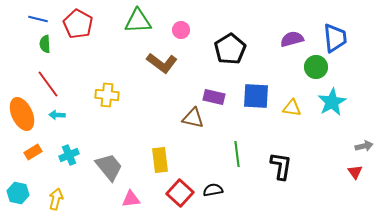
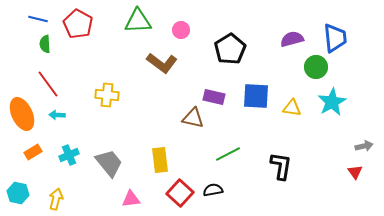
green line: moved 9 px left; rotated 70 degrees clockwise
gray trapezoid: moved 4 px up
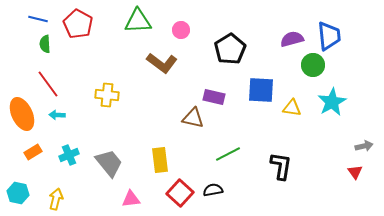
blue trapezoid: moved 6 px left, 2 px up
green circle: moved 3 px left, 2 px up
blue square: moved 5 px right, 6 px up
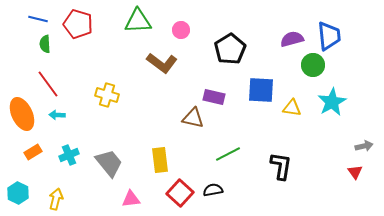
red pentagon: rotated 12 degrees counterclockwise
yellow cross: rotated 10 degrees clockwise
cyan hexagon: rotated 15 degrees clockwise
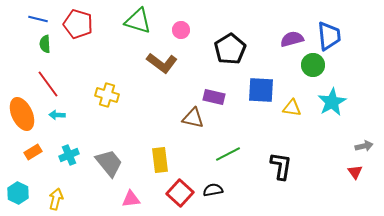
green triangle: rotated 20 degrees clockwise
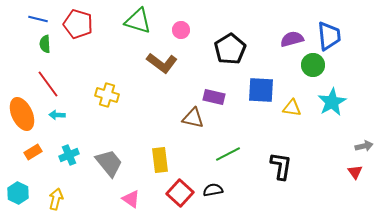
pink triangle: rotated 42 degrees clockwise
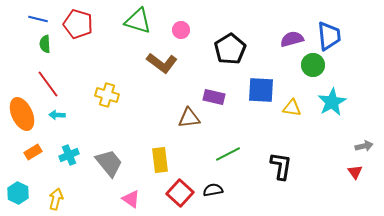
brown triangle: moved 4 px left; rotated 20 degrees counterclockwise
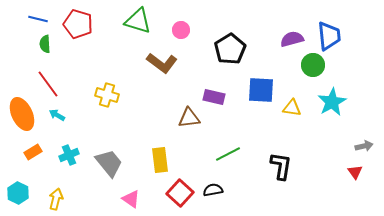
cyan arrow: rotated 28 degrees clockwise
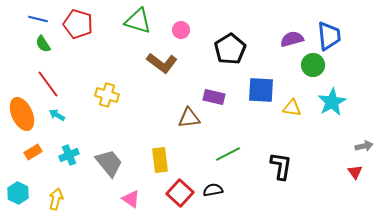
green semicircle: moved 2 px left; rotated 30 degrees counterclockwise
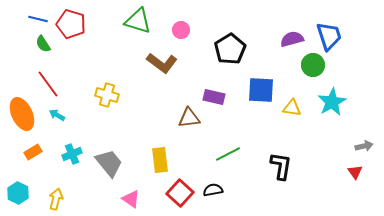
red pentagon: moved 7 px left
blue trapezoid: rotated 12 degrees counterclockwise
cyan cross: moved 3 px right, 1 px up
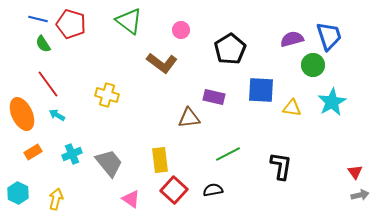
green triangle: moved 9 px left; rotated 20 degrees clockwise
gray arrow: moved 4 px left, 49 px down
red square: moved 6 px left, 3 px up
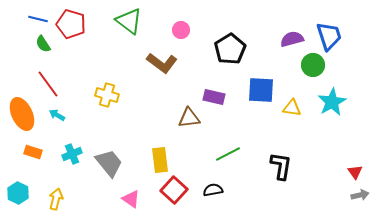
orange rectangle: rotated 48 degrees clockwise
